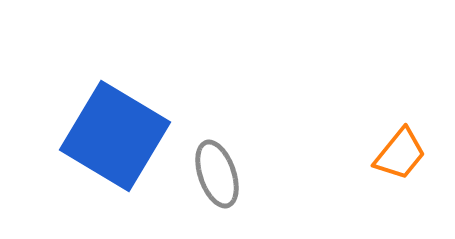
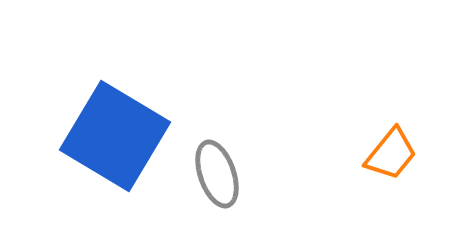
orange trapezoid: moved 9 px left
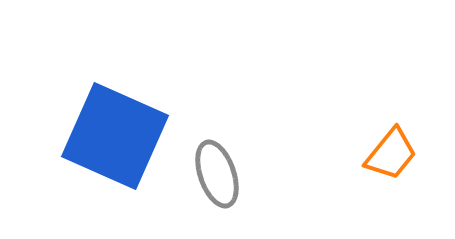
blue square: rotated 7 degrees counterclockwise
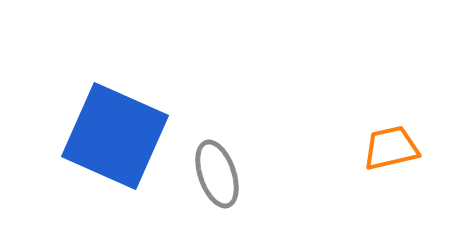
orange trapezoid: moved 6 px up; rotated 142 degrees counterclockwise
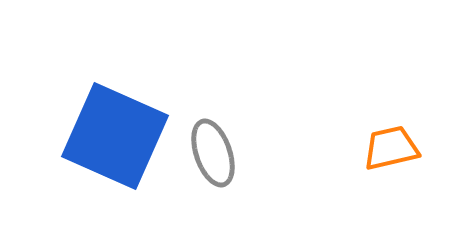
gray ellipse: moved 4 px left, 21 px up
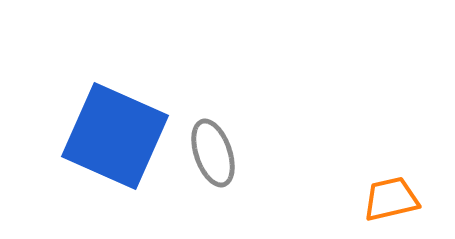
orange trapezoid: moved 51 px down
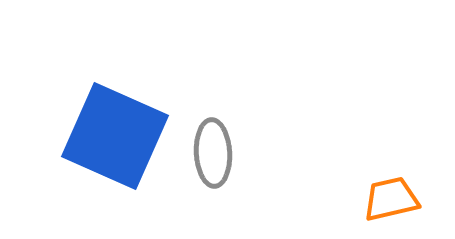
gray ellipse: rotated 16 degrees clockwise
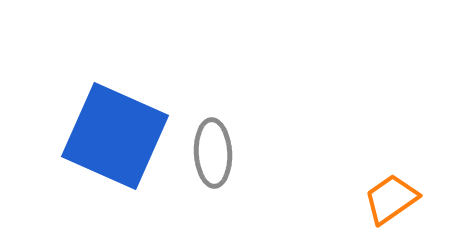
orange trapezoid: rotated 22 degrees counterclockwise
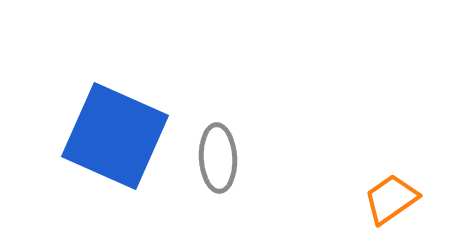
gray ellipse: moved 5 px right, 5 px down
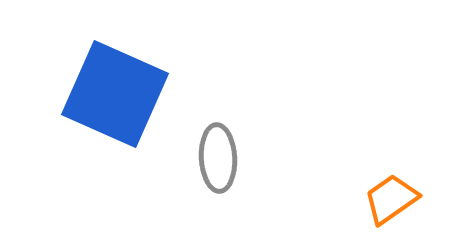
blue square: moved 42 px up
